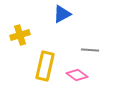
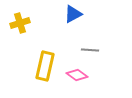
blue triangle: moved 11 px right
yellow cross: moved 12 px up
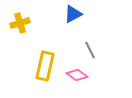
gray line: rotated 60 degrees clockwise
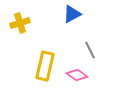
blue triangle: moved 1 px left
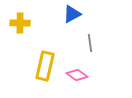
yellow cross: rotated 18 degrees clockwise
gray line: moved 7 px up; rotated 18 degrees clockwise
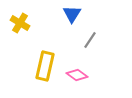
blue triangle: rotated 30 degrees counterclockwise
yellow cross: rotated 30 degrees clockwise
gray line: moved 3 px up; rotated 42 degrees clockwise
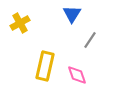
yellow cross: rotated 30 degrees clockwise
pink diamond: rotated 35 degrees clockwise
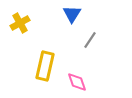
pink diamond: moved 7 px down
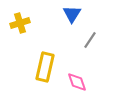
yellow cross: rotated 12 degrees clockwise
yellow rectangle: moved 1 px down
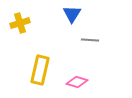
gray line: rotated 60 degrees clockwise
yellow rectangle: moved 5 px left, 3 px down
pink diamond: rotated 55 degrees counterclockwise
